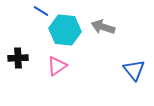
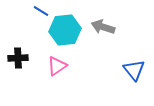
cyan hexagon: rotated 12 degrees counterclockwise
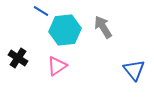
gray arrow: rotated 40 degrees clockwise
black cross: rotated 36 degrees clockwise
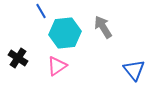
blue line: rotated 28 degrees clockwise
cyan hexagon: moved 3 px down
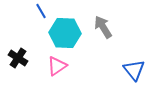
cyan hexagon: rotated 8 degrees clockwise
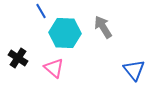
pink triangle: moved 3 px left, 2 px down; rotated 45 degrees counterclockwise
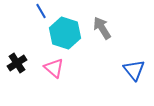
gray arrow: moved 1 px left, 1 px down
cyan hexagon: rotated 16 degrees clockwise
black cross: moved 1 px left, 5 px down; rotated 24 degrees clockwise
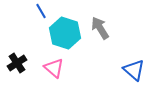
gray arrow: moved 2 px left
blue triangle: rotated 10 degrees counterclockwise
